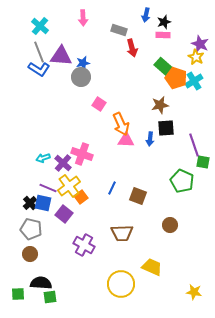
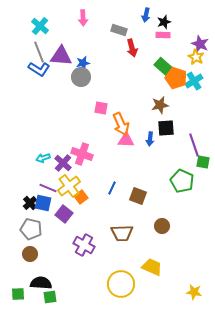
pink square at (99, 104): moved 2 px right, 4 px down; rotated 24 degrees counterclockwise
brown circle at (170, 225): moved 8 px left, 1 px down
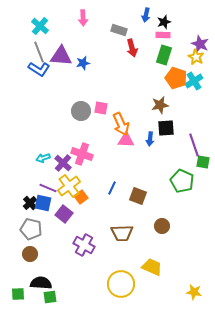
green rectangle at (164, 67): moved 12 px up; rotated 66 degrees clockwise
gray circle at (81, 77): moved 34 px down
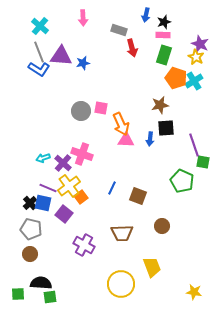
yellow trapezoid at (152, 267): rotated 45 degrees clockwise
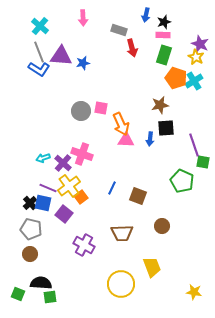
green square at (18, 294): rotated 24 degrees clockwise
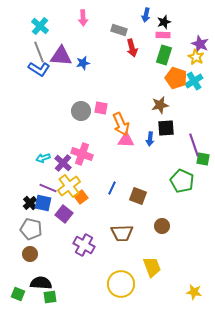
green square at (203, 162): moved 3 px up
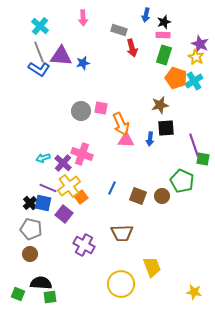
brown circle at (162, 226): moved 30 px up
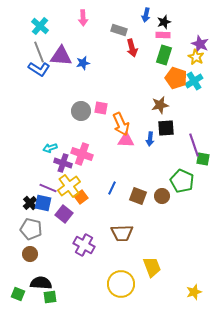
cyan arrow at (43, 158): moved 7 px right, 10 px up
purple cross at (63, 163): rotated 24 degrees counterclockwise
yellow star at (194, 292): rotated 28 degrees counterclockwise
